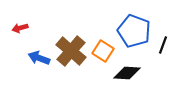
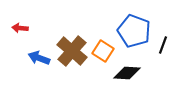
red arrow: rotated 21 degrees clockwise
brown cross: moved 1 px right
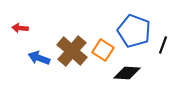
orange square: moved 1 px up
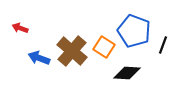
red arrow: rotated 14 degrees clockwise
orange square: moved 1 px right, 3 px up
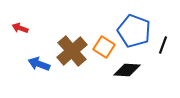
brown cross: rotated 8 degrees clockwise
blue arrow: moved 6 px down
black diamond: moved 3 px up
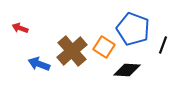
blue pentagon: moved 1 px left, 2 px up
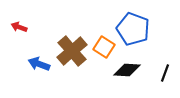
red arrow: moved 1 px left, 1 px up
black line: moved 2 px right, 28 px down
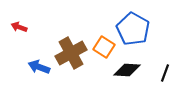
blue pentagon: rotated 8 degrees clockwise
brown cross: moved 1 px left, 2 px down; rotated 12 degrees clockwise
blue arrow: moved 3 px down
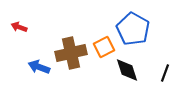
orange square: rotated 30 degrees clockwise
brown cross: rotated 16 degrees clockwise
black diamond: rotated 68 degrees clockwise
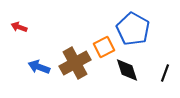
brown cross: moved 4 px right, 10 px down; rotated 16 degrees counterclockwise
